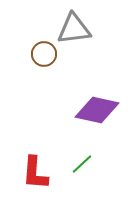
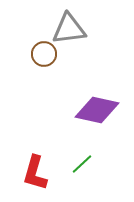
gray triangle: moved 5 px left
red L-shape: rotated 12 degrees clockwise
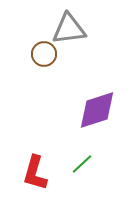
purple diamond: rotated 30 degrees counterclockwise
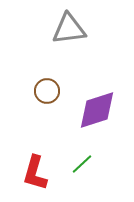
brown circle: moved 3 px right, 37 px down
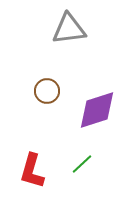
red L-shape: moved 3 px left, 2 px up
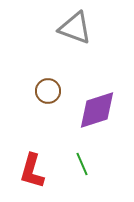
gray triangle: moved 6 px right, 1 px up; rotated 27 degrees clockwise
brown circle: moved 1 px right
green line: rotated 70 degrees counterclockwise
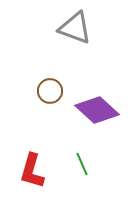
brown circle: moved 2 px right
purple diamond: rotated 60 degrees clockwise
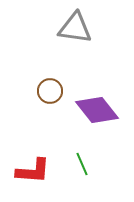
gray triangle: rotated 12 degrees counterclockwise
purple diamond: rotated 9 degrees clockwise
red L-shape: moved 1 px right; rotated 102 degrees counterclockwise
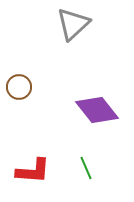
gray triangle: moved 2 px left, 4 px up; rotated 51 degrees counterclockwise
brown circle: moved 31 px left, 4 px up
green line: moved 4 px right, 4 px down
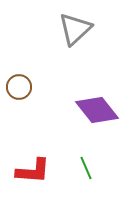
gray triangle: moved 2 px right, 5 px down
